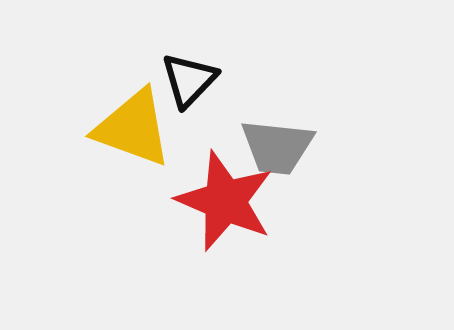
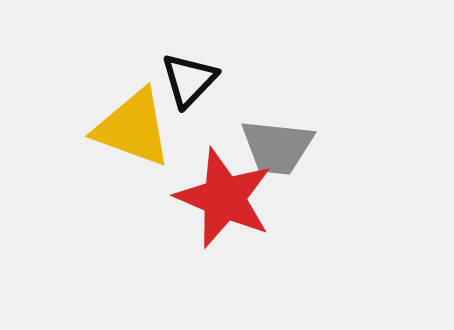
red star: moved 1 px left, 3 px up
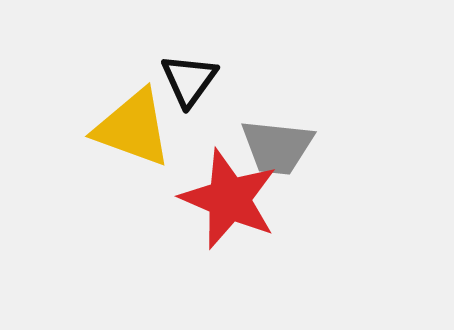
black triangle: rotated 8 degrees counterclockwise
red star: moved 5 px right, 1 px down
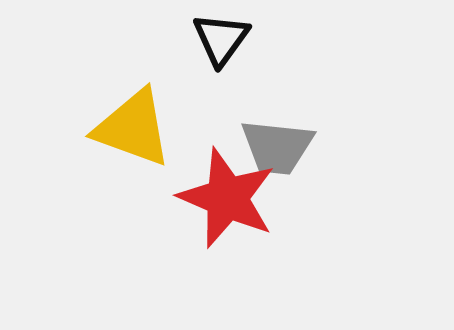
black triangle: moved 32 px right, 41 px up
red star: moved 2 px left, 1 px up
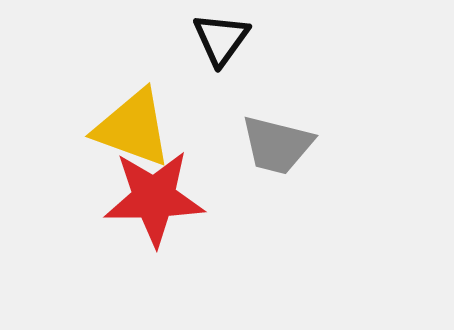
gray trapezoid: moved 2 px up; rotated 8 degrees clockwise
red star: moved 73 px left; rotated 24 degrees counterclockwise
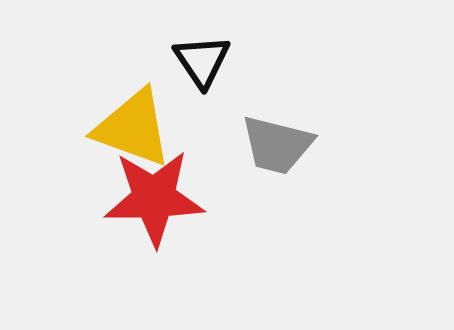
black triangle: moved 19 px left, 22 px down; rotated 10 degrees counterclockwise
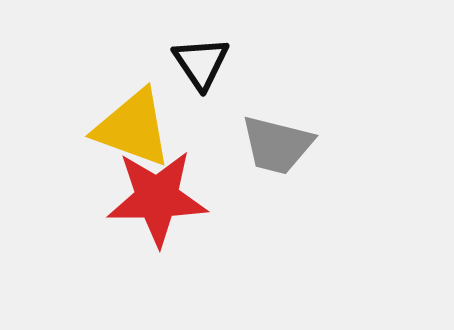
black triangle: moved 1 px left, 2 px down
red star: moved 3 px right
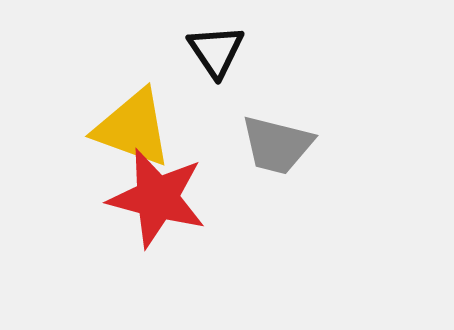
black triangle: moved 15 px right, 12 px up
red star: rotated 16 degrees clockwise
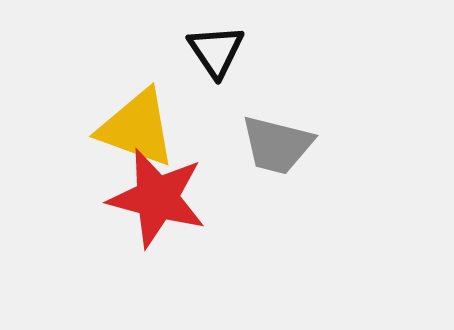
yellow triangle: moved 4 px right
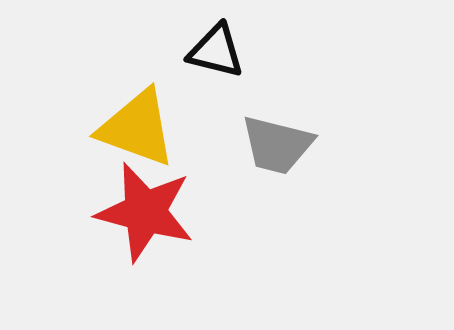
black triangle: rotated 42 degrees counterclockwise
red star: moved 12 px left, 14 px down
